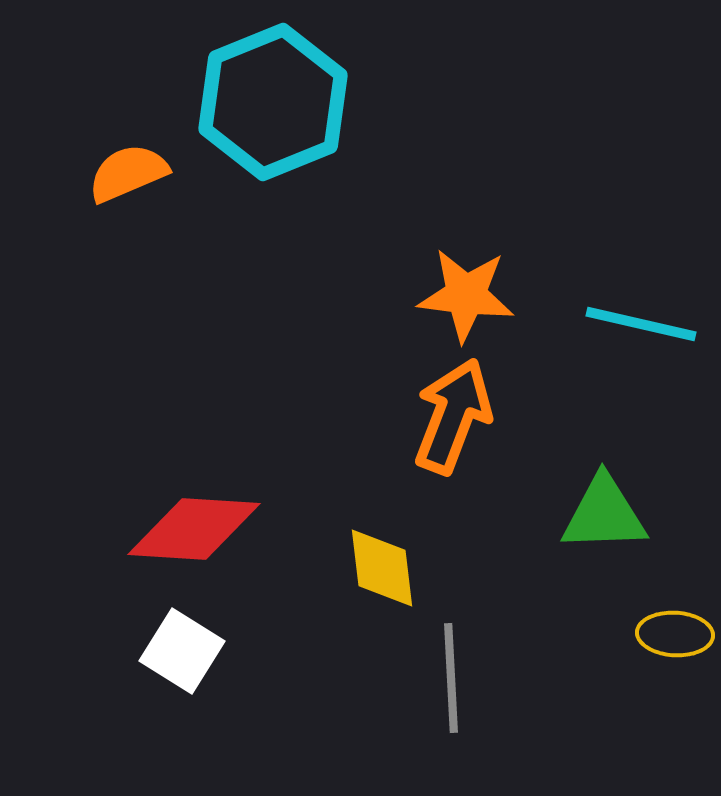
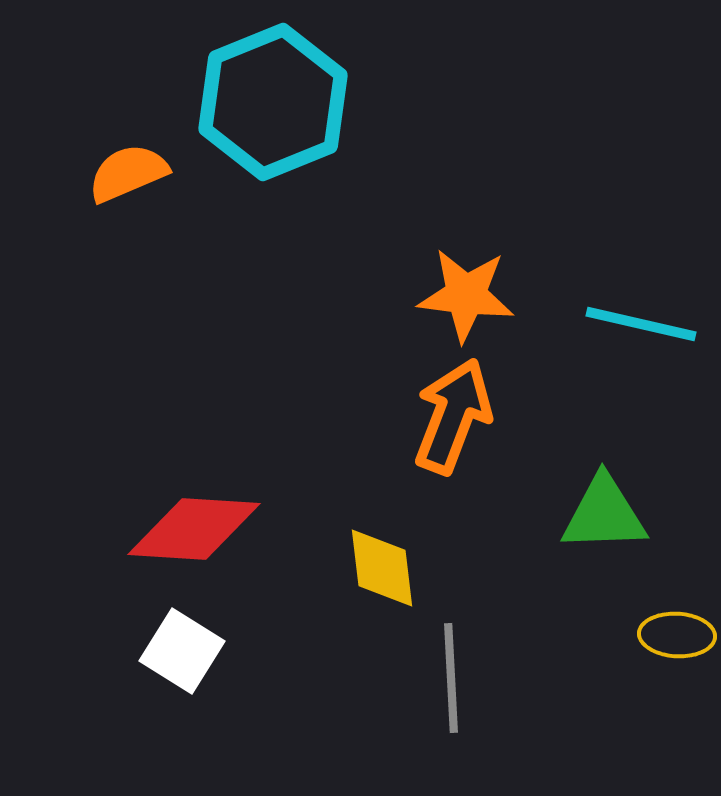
yellow ellipse: moved 2 px right, 1 px down
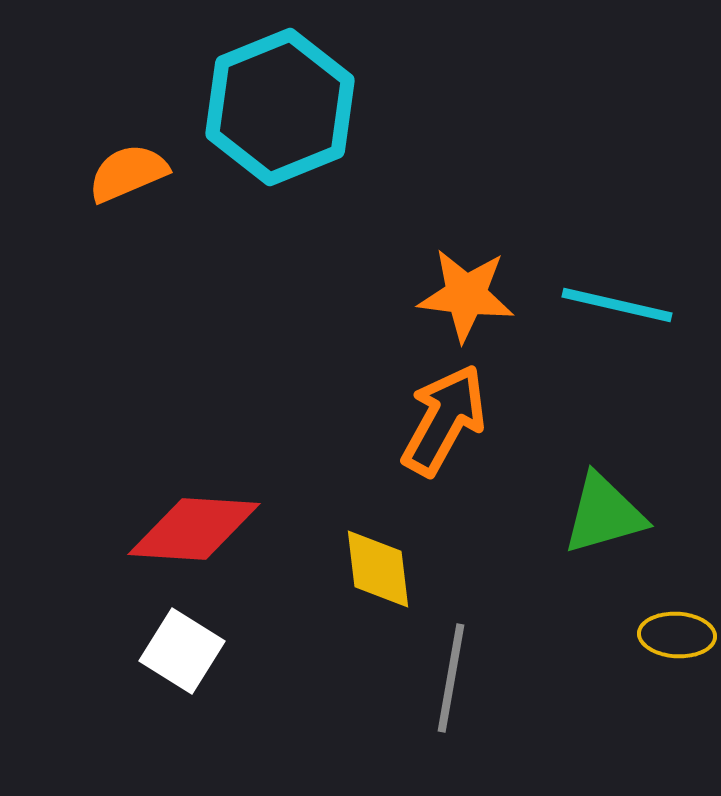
cyan hexagon: moved 7 px right, 5 px down
cyan line: moved 24 px left, 19 px up
orange arrow: moved 9 px left, 4 px down; rotated 8 degrees clockwise
green triangle: rotated 14 degrees counterclockwise
yellow diamond: moved 4 px left, 1 px down
gray line: rotated 13 degrees clockwise
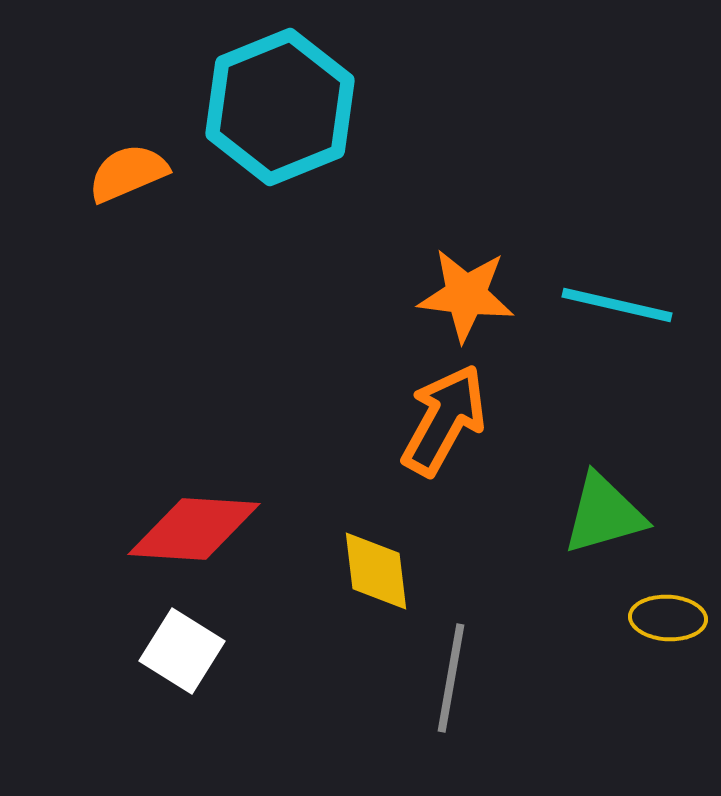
yellow diamond: moved 2 px left, 2 px down
yellow ellipse: moved 9 px left, 17 px up
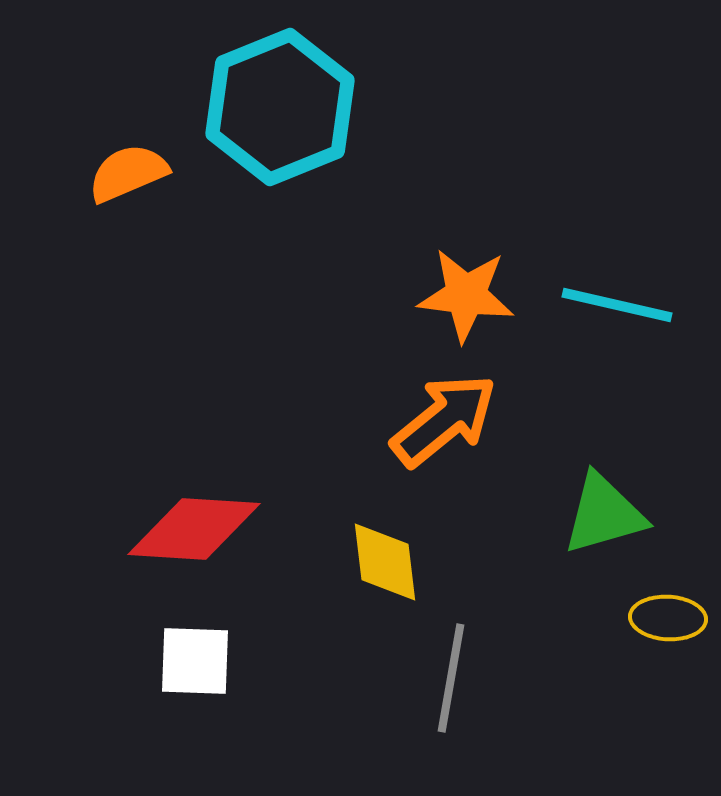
orange arrow: rotated 22 degrees clockwise
yellow diamond: moved 9 px right, 9 px up
white square: moved 13 px right, 10 px down; rotated 30 degrees counterclockwise
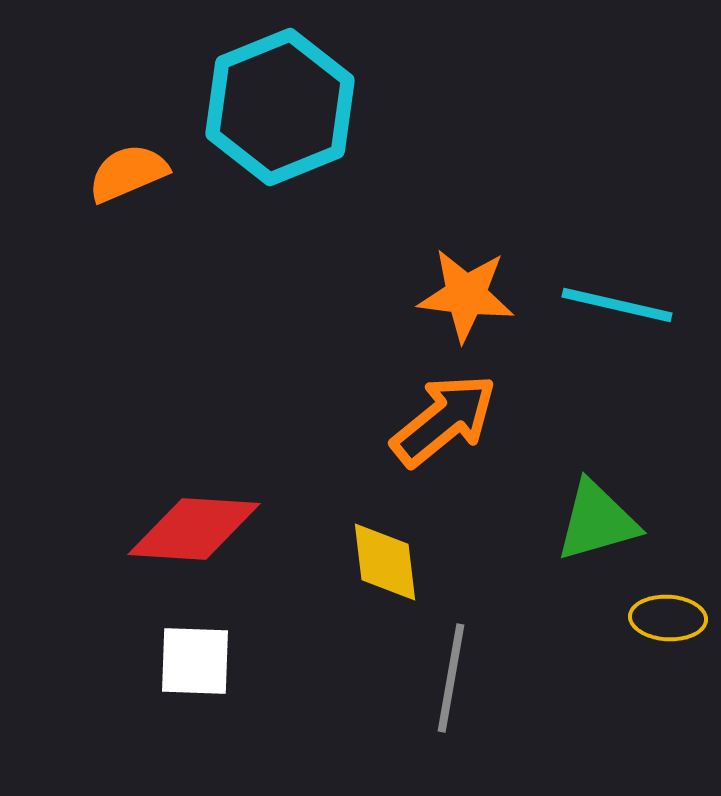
green triangle: moved 7 px left, 7 px down
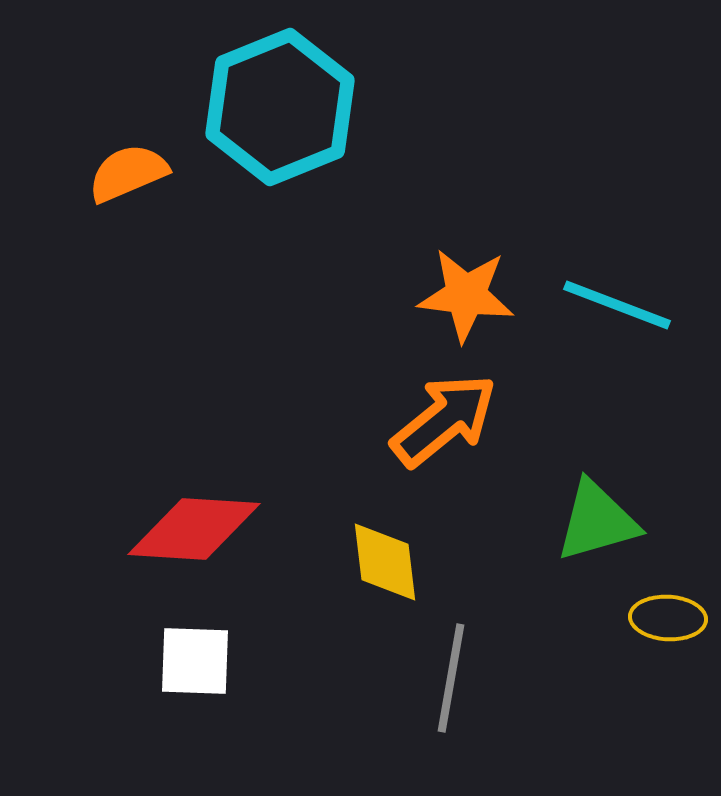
cyan line: rotated 8 degrees clockwise
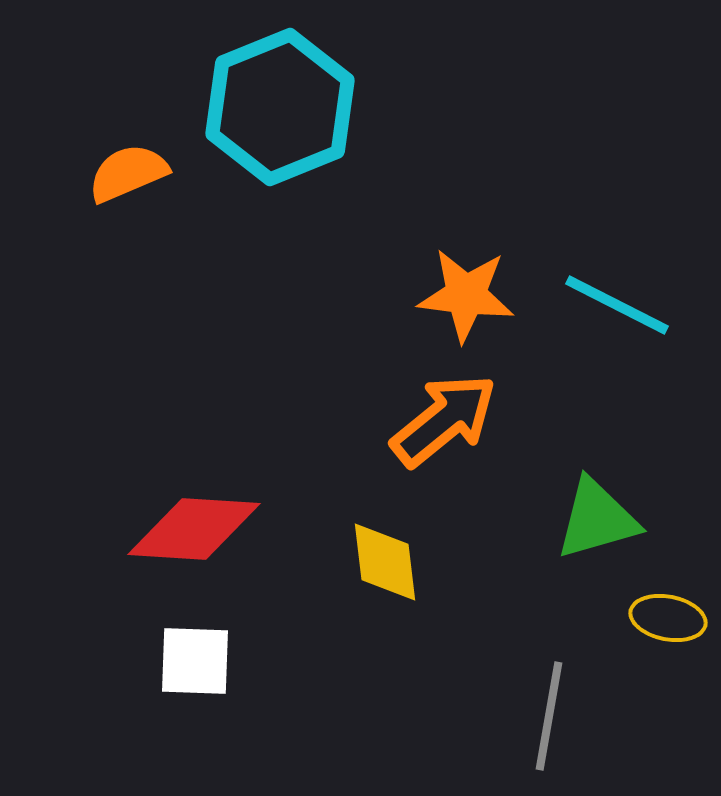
cyan line: rotated 6 degrees clockwise
green triangle: moved 2 px up
yellow ellipse: rotated 8 degrees clockwise
gray line: moved 98 px right, 38 px down
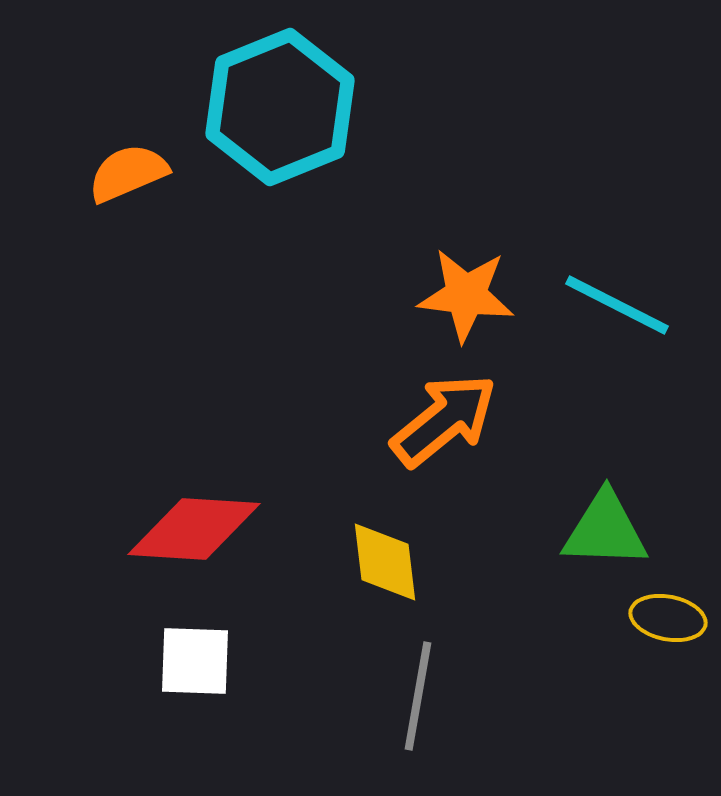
green triangle: moved 8 px right, 11 px down; rotated 18 degrees clockwise
gray line: moved 131 px left, 20 px up
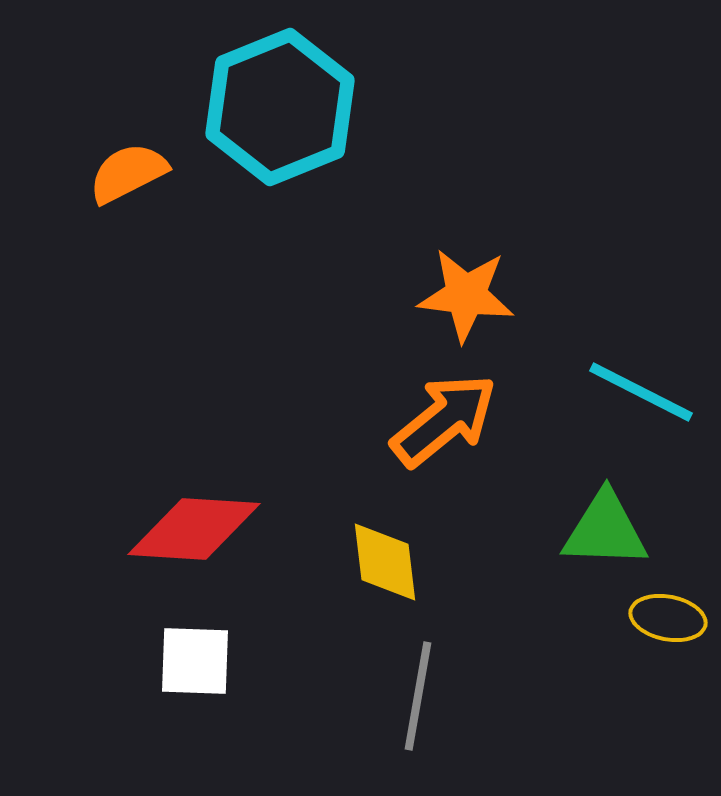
orange semicircle: rotated 4 degrees counterclockwise
cyan line: moved 24 px right, 87 px down
